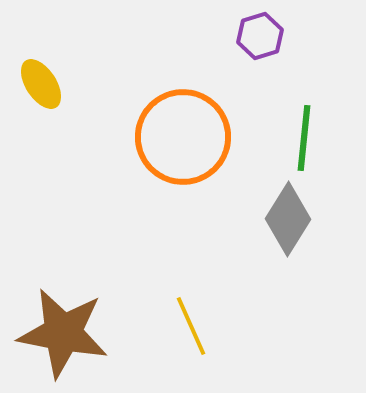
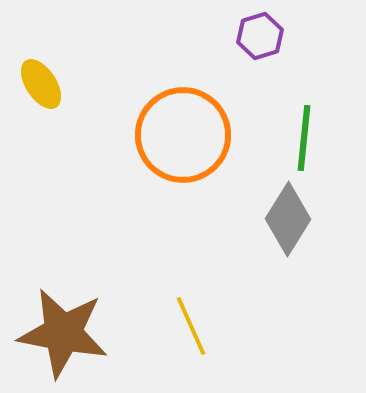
orange circle: moved 2 px up
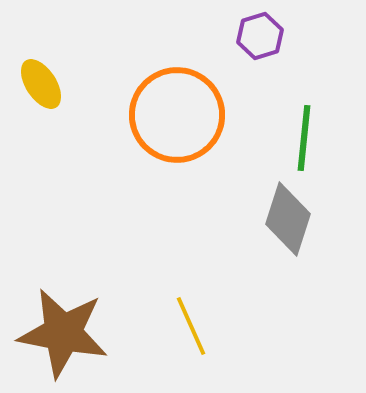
orange circle: moved 6 px left, 20 px up
gray diamond: rotated 14 degrees counterclockwise
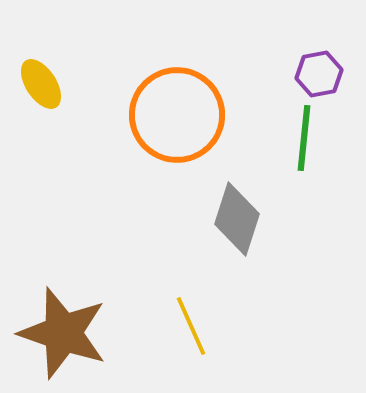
purple hexagon: moved 59 px right, 38 px down; rotated 6 degrees clockwise
gray diamond: moved 51 px left
brown star: rotated 8 degrees clockwise
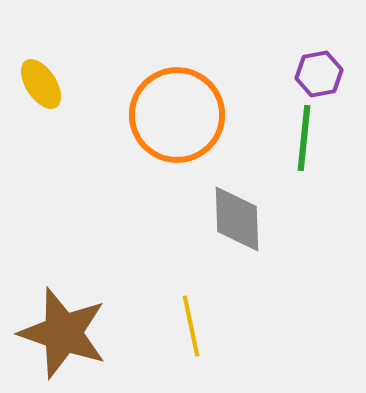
gray diamond: rotated 20 degrees counterclockwise
yellow line: rotated 12 degrees clockwise
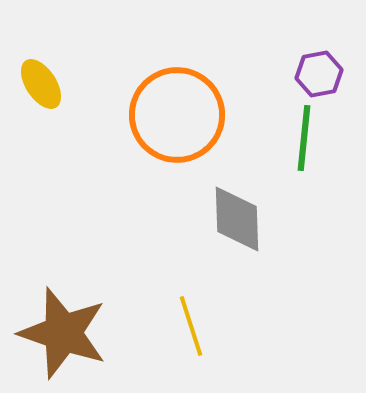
yellow line: rotated 6 degrees counterclockwise
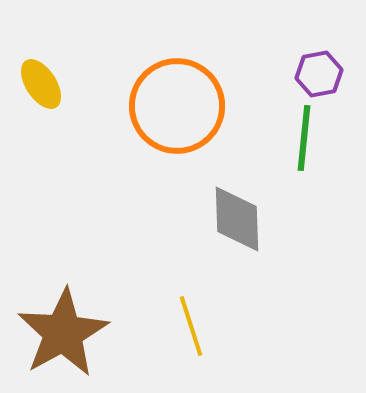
orange circle: moved 9 px up
brown star: rotated 24 degrees clockwise
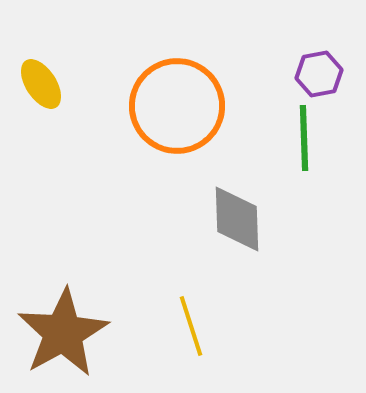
green line: rotated 8 degrees counterclockwise
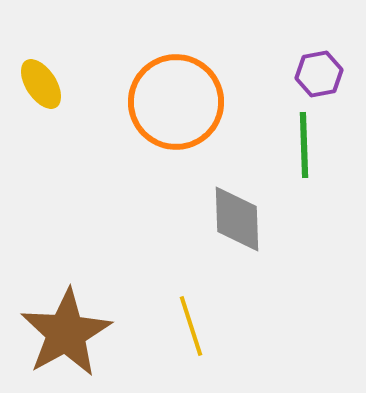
orange circle: moved 1 px left, 4 px up
green line: moved 7 px down
brown star: moved 3 px right
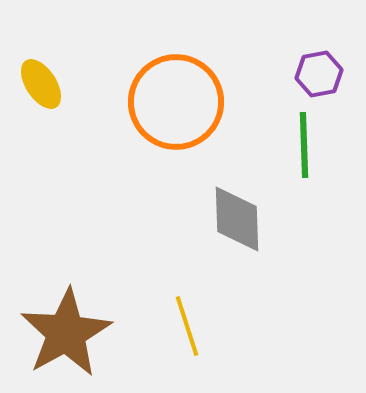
yellow line: moved 4 px left
